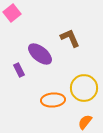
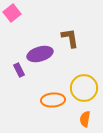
brown L-shape: rotated 15 degrees clockwise
purple ellipse: rotated 55 degrees counterclockwise
orange semicircle: moved 3 px up; rotated 28 degrees counterclockwise
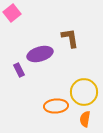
yellow circle: moved 4 px down
orange ellipse: moved 3 px right, 6 px down
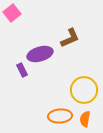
brown L-shape: rotated 75 degrees clockwise
purple rectangle: moved 3 px right
yellow circle: moved 2 px up
orange ellipse: moved 4 px right, 10 px down
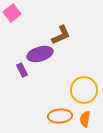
brown L-shape: moved 9 px left, 3 px up
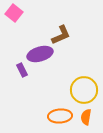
pink square: moved 2 px right; rotated 12 degrees counterclockwise
orange semicircle: moved 1 px right, 2 px up
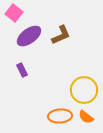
purple ellipse: moved 11 px left, 18 px up; rotated 20 degrees counterclockwise
orange semicircle: rotated 63 degrees counterclockwise
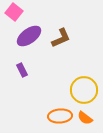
pink square: moved 1 px up
brown L-shape: moved 3 px down
orange semicircle: moved 1 px left, 1 px down
